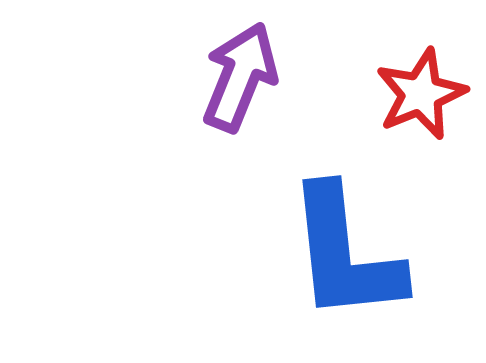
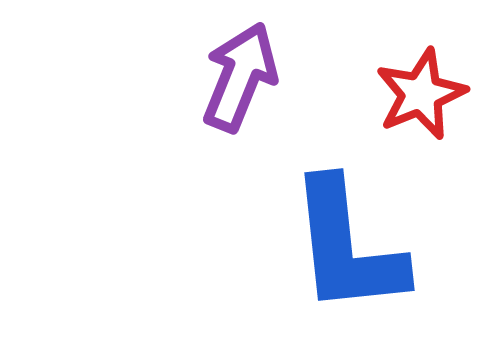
blue L-shape: moved 2 px right, 7 px up
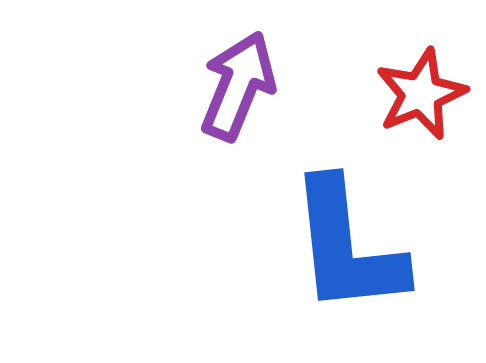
purple arrow: moved 2 px left, 9 px down
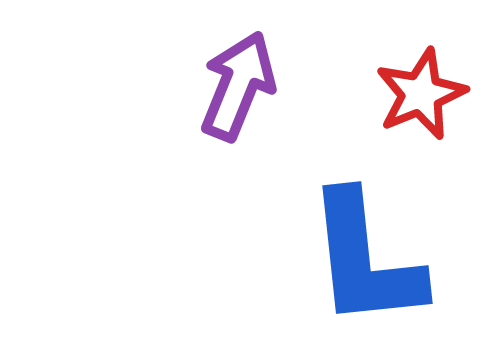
blue L-shape: moved 18 px right, 13 px down
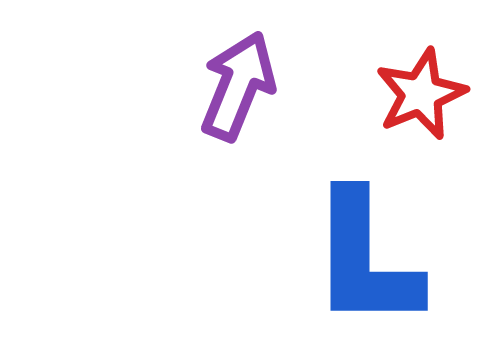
blue L-shape: rotated 6 degrees clockwise
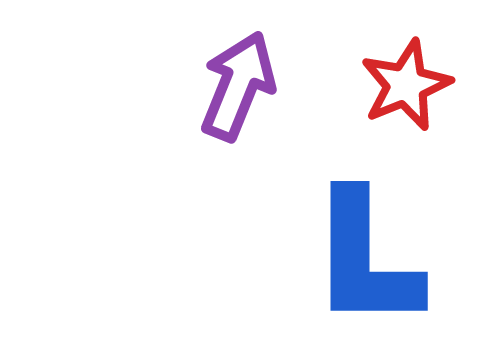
red star: moved 15 px left, 9 px up
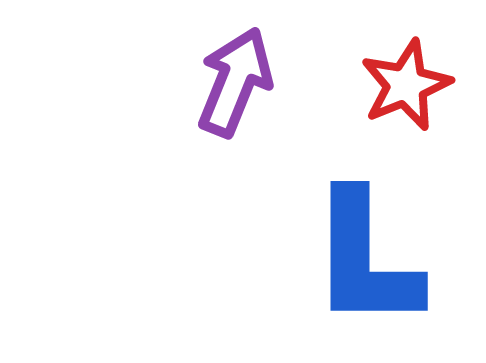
purple arrow: moved 3 px left, 4 px up
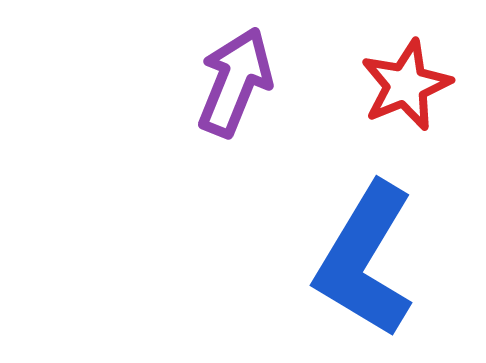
blue L-shape: rotated 31 degrees clockwise
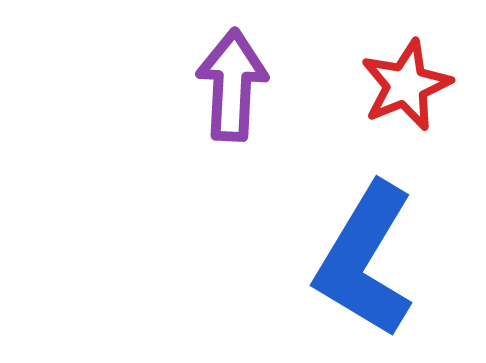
purple arrow: moved 3 px left, 3 px down; rotated 19 degrees counterclockwise
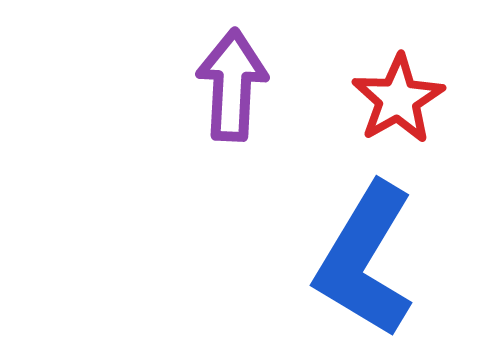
red star: moved 8 px left, 14 px down; rotated 8 degrees counterclockwise
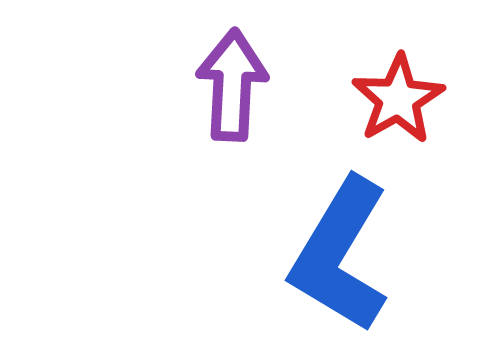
blue L-shape: moved 25 px left, 5 px up
